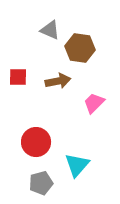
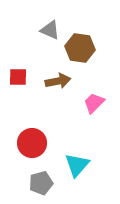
red circle: moved 4 px left, 1 px down
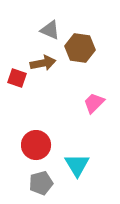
red square: moved 1 px left, 1 px down; rotated 18 degrees clockwise
brown arrow: moved 15 px left, 18 px up
red circle: moved 4 px right, 2 px down
cyan triangle: rotated 12 degrees counterclockwise
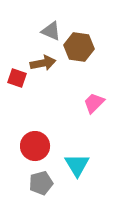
gray triangle: moved 1 px right, 1 px down
brown hexagon: moved 1 px left, 1 px up
red circle: moved 1 px left, 1 px down
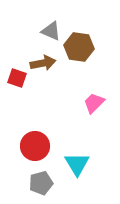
cyan triangle: moved 1 px up
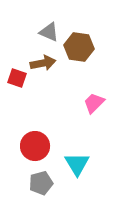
gray triangle: moved 2 px left, 1 px down
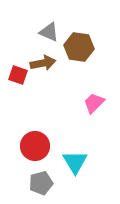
red square: moved 1 px right, 3 px up
cyan triangle: moved 2 px left, 2 px up
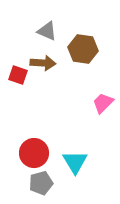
gray triangle: moved 2 px left, 1 px up
brown hexagon: moved 4 px right, 2 px down
brown arrow: rotated 15 degrees clockwise
pink trapezoid: moved 9 px right
red circle: moved 1 px left, 7 px down
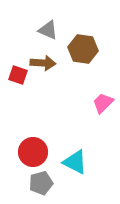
gray triangle: moved 1 px right, 1 px up
red circle: moved 1 px left, 1 px up
cyan triangle: rotated 32 degrees counterclockwise
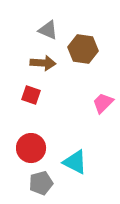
red square: moved 13 px right, 20 px down
red circle: moved 2 px left, 4 px up
